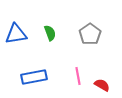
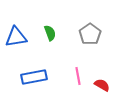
blue triangle: moved 3 px down
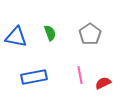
blue triangle: rotated 20 degrees clockwise
pink line: moved 2 px right, 1 px up
red semicircle: moved 1 px right, 2 px up; rotated 56 degrees counterclockwise
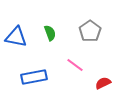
gray pentagon: moved 3 px up
pink line: moved 5 px left, 10 px up; rotated 42 degrees counterclockwise
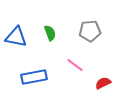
gray pentagon: rotated 30 degrees clockwise
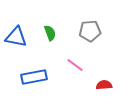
red semicircle: moved 1 px right, 2 px down; rotated 21 degrees clockwise
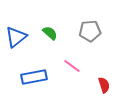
green semicircle: rotated 28 degrees counterclockwise
blue triangle: rotated 50 degrees counterclockwise
pink line: moved 3 px left, 1 px down
red semicircle: rotated 77 degrees clockwise
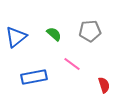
green semicircle: moved 4 px right, 1 px down
pink line: moved 2 px up
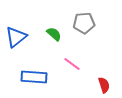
gray pentagon: moved 6 px left, 8 px up
blue rectangle: rotated 15 degrees clockwise
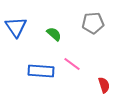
gray pentagon: moved 9 px right
blue triangle: moved 10 px up; rotated 25 degrees counterclockwise
blue rectangle: moved 7 px right, 6 px up
